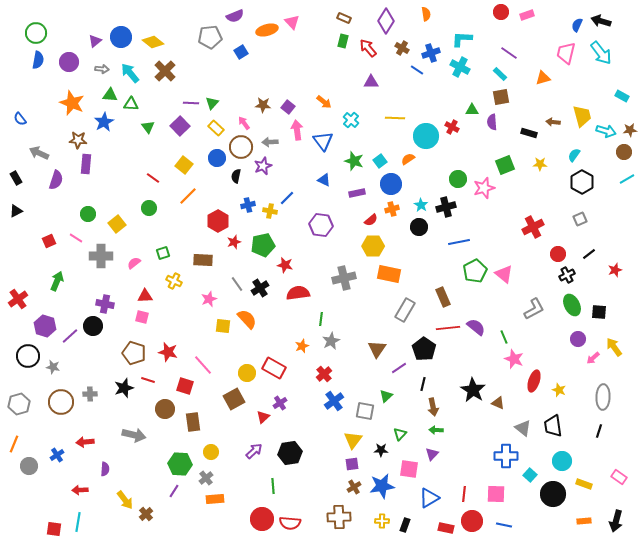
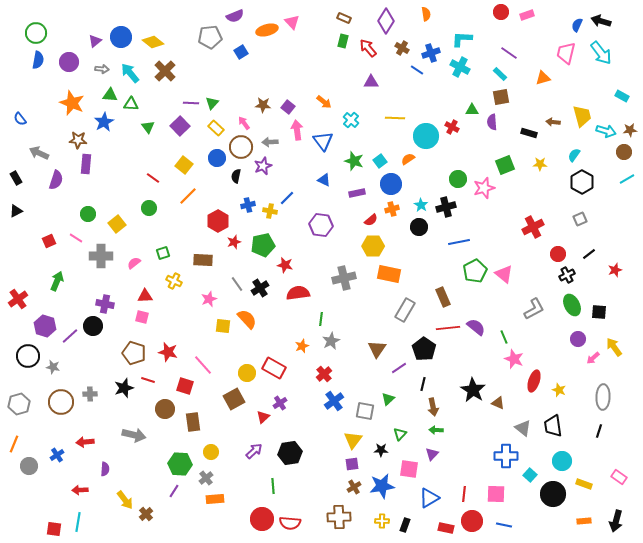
green triangle at (386, 396): moved 2 px right, 3 px down
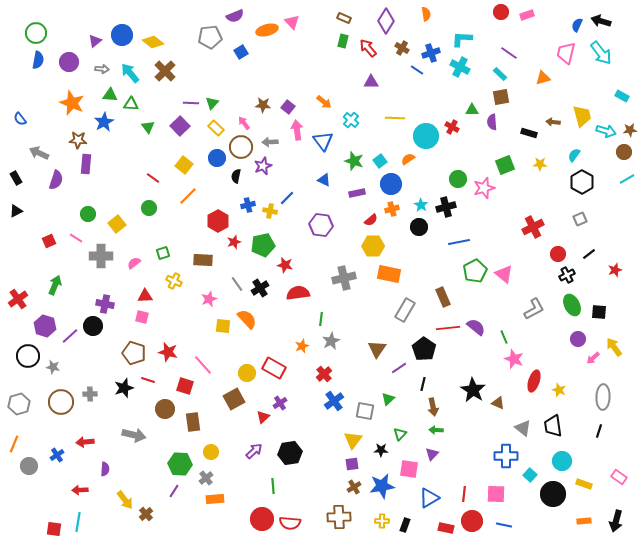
blue circle at (121, 37): moved 1 px right, 2 px up
green arrow at (57, 281): moved 2 px left, 4 px down
